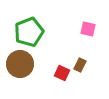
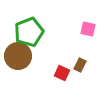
brown circle: moved 2 px left, 8 px up
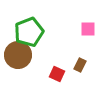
pink square: rotated 14 degrees counterclockwise
brown circle: moved 1 px up
red square: moved 5 px left, 1 px down
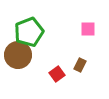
red square: rotated 28 degrees clockwise
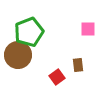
brown rectangle: moved 2 px left; rotated 32 degrees counterclockwise
red square: moved 3 px down
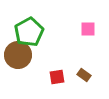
green pentagon: rotated 8 degrees counterclockwise
brown rectangle: moved 6 px right, 10 px down; rotated 48 degrees counterclockwise
red square: rotated 28 degrees clockwise
